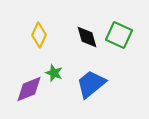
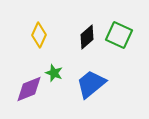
black diamond: rotated 65 degrees clockwise
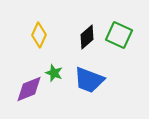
blue trapezoid: moved 2 px left, 4 px up; rotated 120 degrees counterclockwise
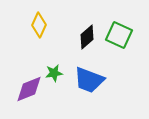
yellow diamond: moved 10 px up
green star: rotated 30 degrees counterclockwise
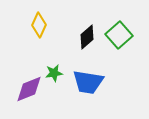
green square: rotated 24 degrees clockwise
blue trapezoid: moved 1 px left, 2 px down; rotated 12 degrees counterclockwise
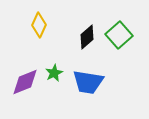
green star: rotated 18 degrees counterclockwise
purple diamond: moved 4 px left, 7 px up
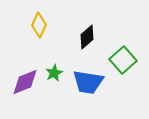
green square: moved 4 px right, 25 px down
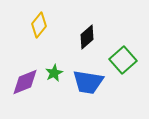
yellow diamond: rotated 15 degrees clockwise
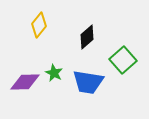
green star: rotated 18 degrees counterclockwise
purple diamond: rotated 20 degrees clockwise
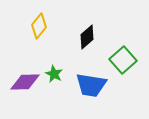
yellow diamond: moved 1 px down
green star: moved 1 px down
blue trapezoid: moved 3 px right, 3 px down
